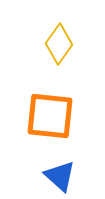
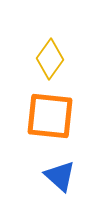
yellow diamond: moved 9 px left, 15 px down
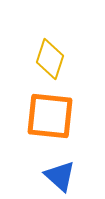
yellow diamond: rotated 18 degrees counterclockwise
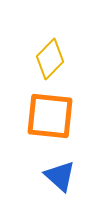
yellow diamond: rotated 27 degrees clockwise
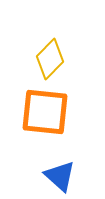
orange square: moved 5 px left, 4 px up
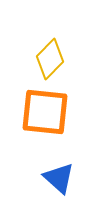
blue triangle: moved 1 px left, 2 px down
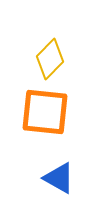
blue triangle: rotated 12 degrees counterclockwise
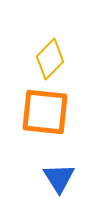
blue triangle: rotated 28 degrees clockwise
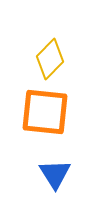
blue triangle: moved 4 px left, 4 px up
